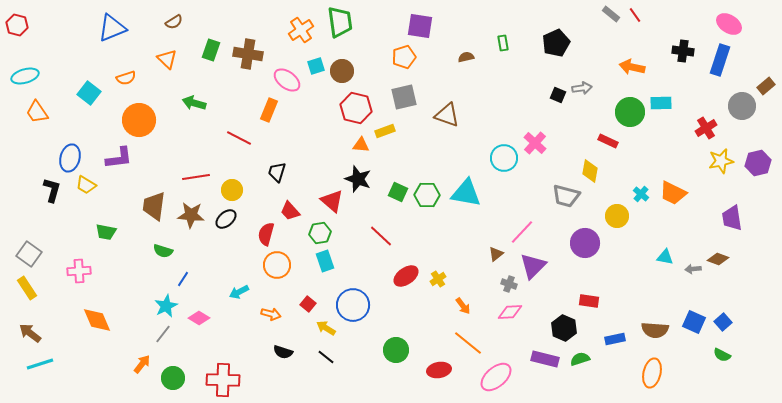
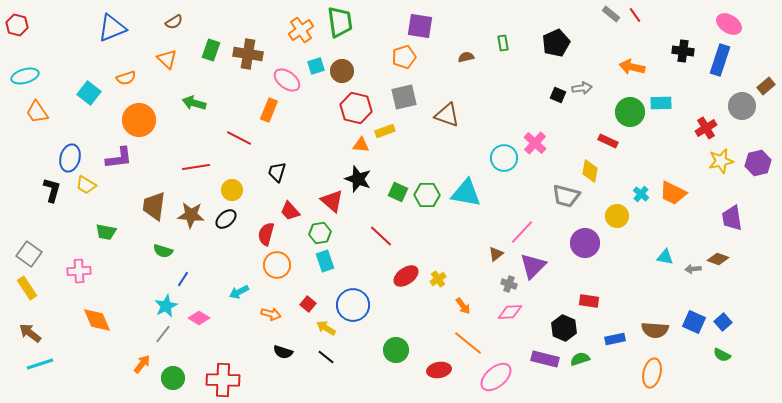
red line at (196, 177): moved 10 px up
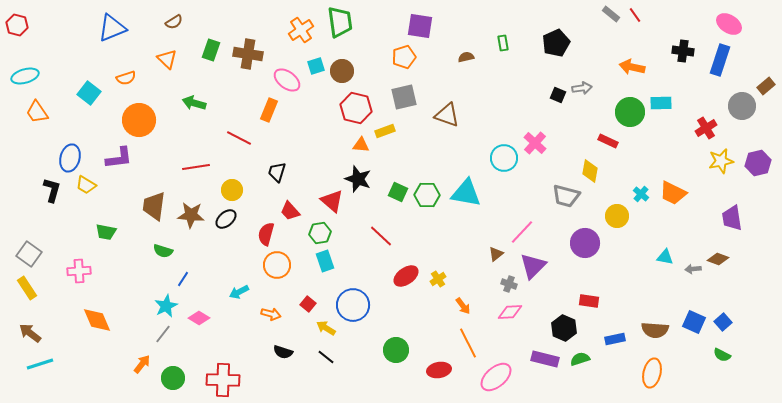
orange line at (468, 343): rotated 24 degrees clockwise
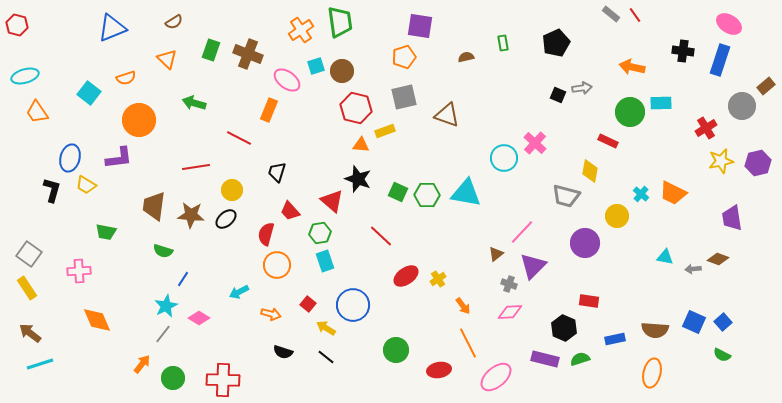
brown cross at (248, 54): rotated 12 degrees clockwise
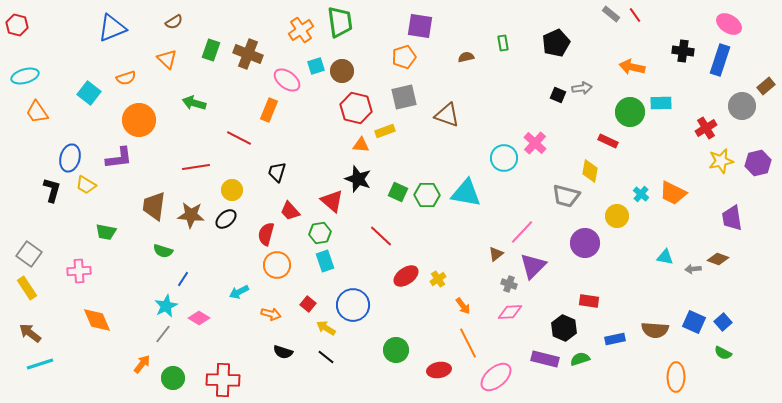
green semicircle at (722, 355): moved 1 px right, 2 px up
orange ellipse at (652, 373): moved 24 px right, 4 px down; rotated 12 degrees counterclockwise
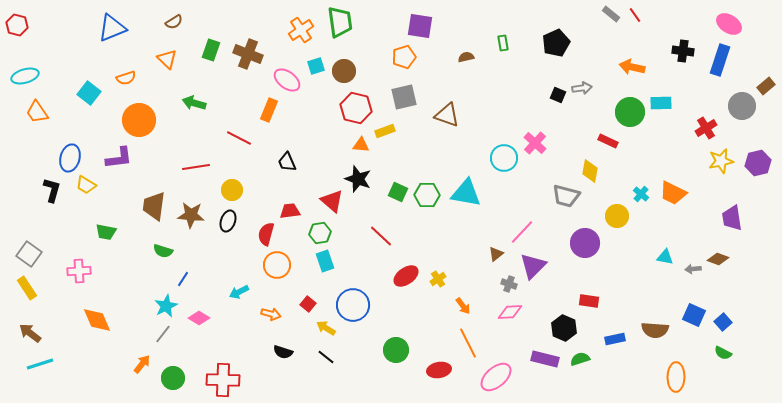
brown circle at (342, 71): moved 2 px right
black trapezoid at (277, 172): moved 10 px right, 10 px up; rotated 40 degrees counterclockwise
red trapezoid at (290, 211): rotated 125 degrees clockwise
black ellipse at (226, 219): moved 2 px right, 2 px down; rotated 30 degrees counterclockwise
blue square at (694, 322): moved 7 px up
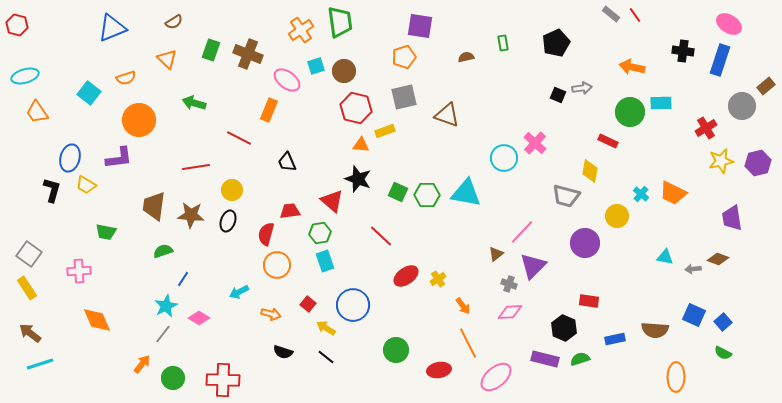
green semicircle at (163, 251): rotated 144 degrees clockwise
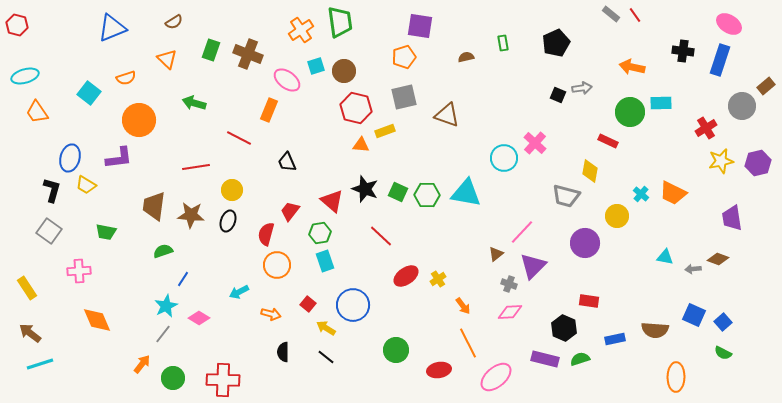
black star at (358, 179): moved 7 px right, 10 px down
red trapezoid at (290, 211): rotated 45 degrees counterclockwise
gray square at (29, 254): moved 20 px right, 23 px up
black semicircle at (283, 352): rotated 72 degrees clockwise
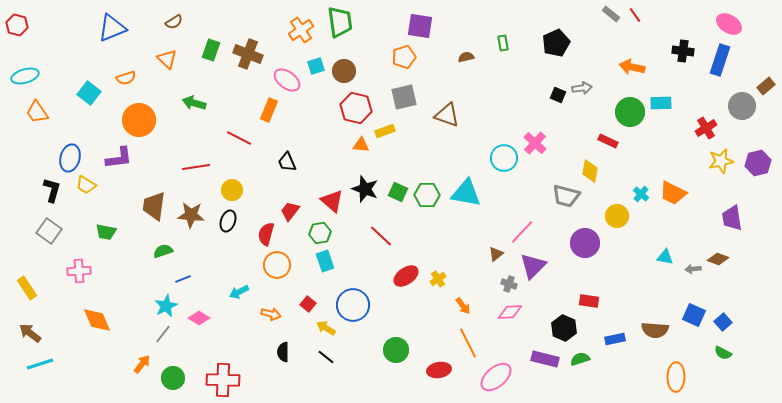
blue line at (183, 279): rotated 35 degrees clockwise
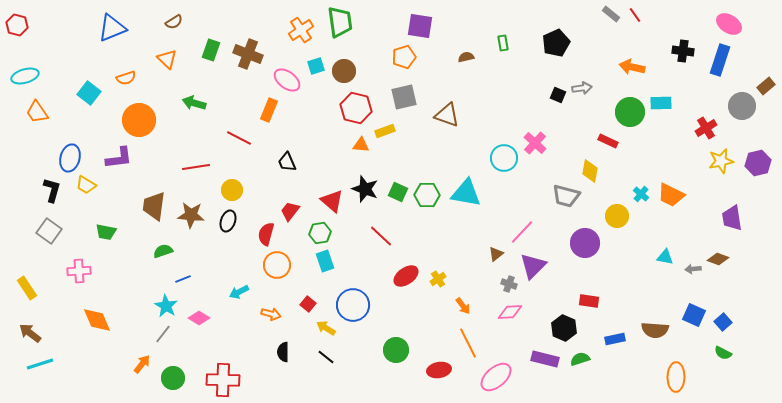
orange trapezoid at (673, 193): moved 2 px left, 2 px down
cyan star at (166, 306): rotated 15 degrees counterclockwise
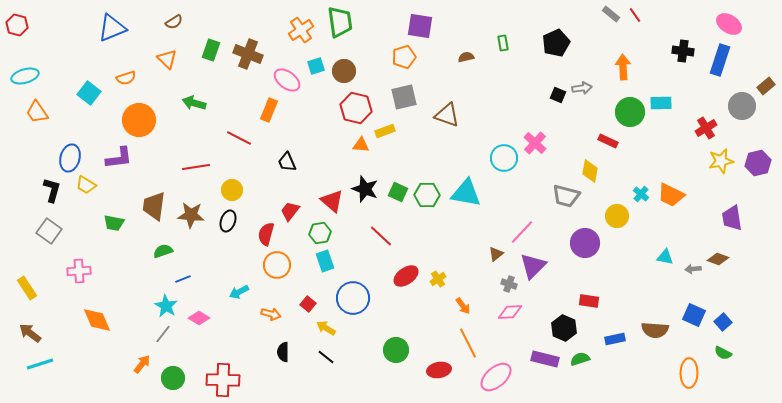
orange arrow at (632, 67): moved 9 px left; rotated 75 degrees clockwise
green trapezoid at (106, 232): moved 8 px right, 9 px up
blue circle at (353, 305): moved 7 px up
orange ellipse at (676, 377): moved 13 px right, 4 px up
